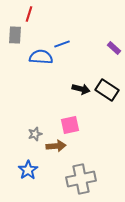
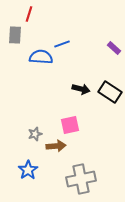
black rectangle: moved 3 px right, 2 px down
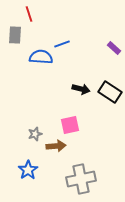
red line: rotated 35 degrees counterclockwise
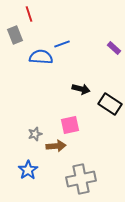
gray rectangle: rotated 24 degrees counterclockwise
black rectangle: moved 12 px down
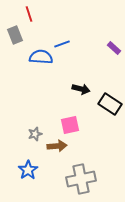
brown arrow: moved 1 px right
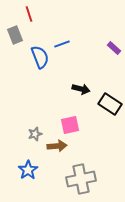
blue semicircle: moved 1 px left; rotated 65 degrees clockwise
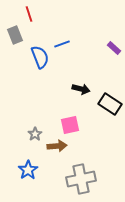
gray star: rotated 16 degrees counterclockwise
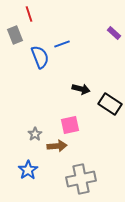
purple rectangle: moved 15 px up
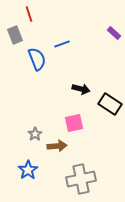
blue semicircle: moved 3 px left, 2 px down
pink square: moved 4 px right, 2 px up
